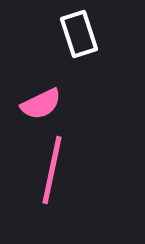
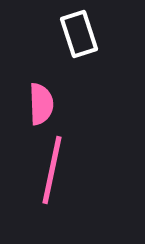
pink semicircle: rotated 66 degrees counterclockwise
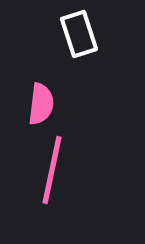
pink semicircle: rotated 9 degrees clockwise
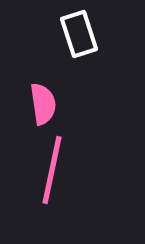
pink semicircle: moved 2 px right; rotated 15 degrees counterclockwise
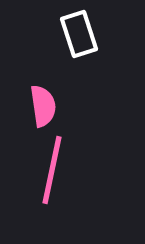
pink semicircle: moved 2 px down
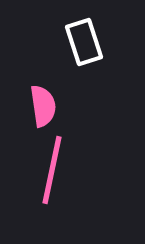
white rectangle: moved 5 px right, 8 px down
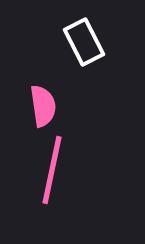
white rectangle: rotated 9 degrees counterclockwise
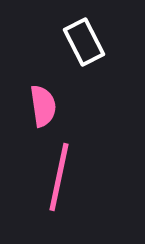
pink line: moved 7 px right, 7 px down
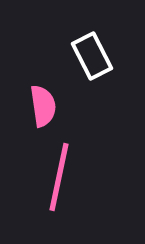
white rectangle: moved 8 px right, 14 px down
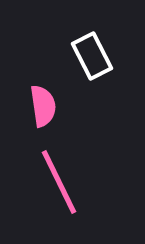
pink line: moved 5 px down; rotated 38 degrees counterclockwise
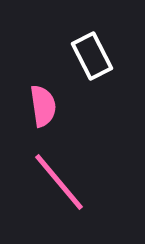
pink line: rotated 14 degrees counterclockwise
